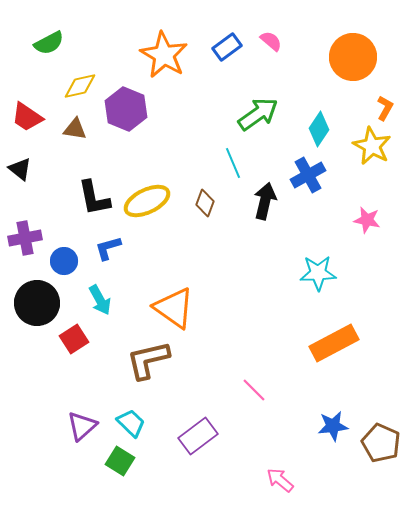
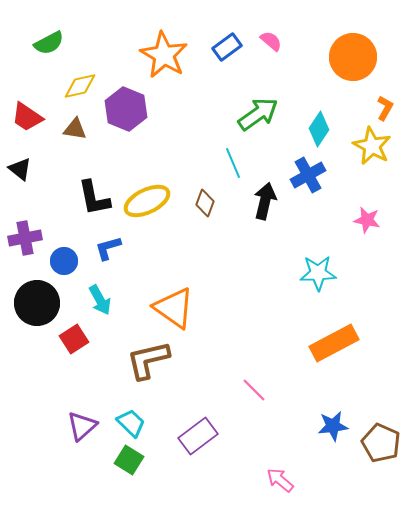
green square: moved 9 px right, 1 px up
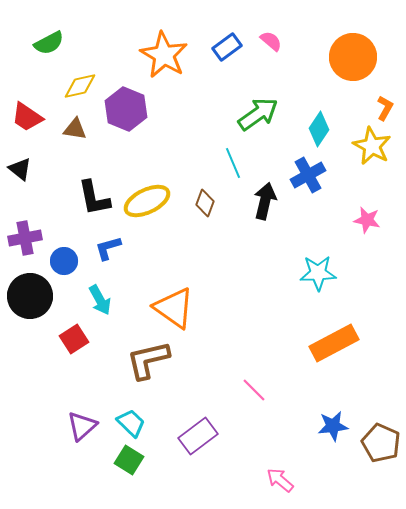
black circle: moved 7 px left, 7 px up
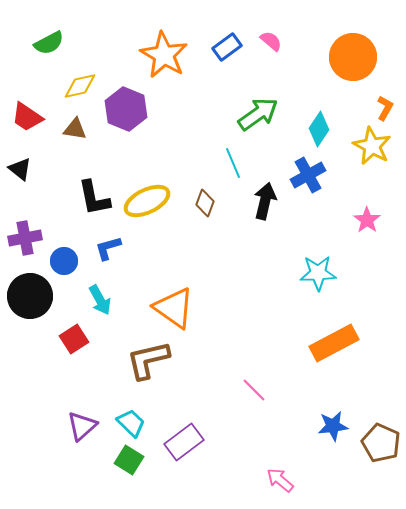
pink star: rotated 24 degrees clockwise
purple rectangle: moved 14 px left, 6 px down
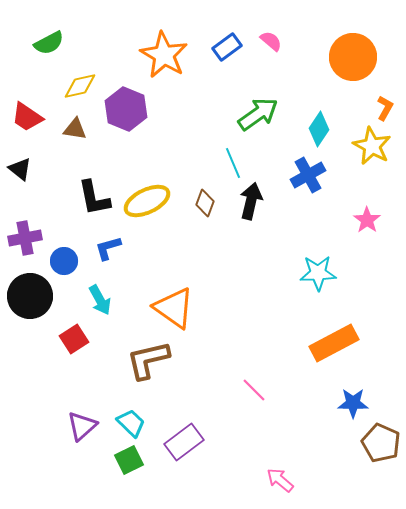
black arrow: moved 14 px left
blue star: moved 20 px right, 23 px up; rotated 8 degrees clockwise
green square: rotated 32 degrees clockwise
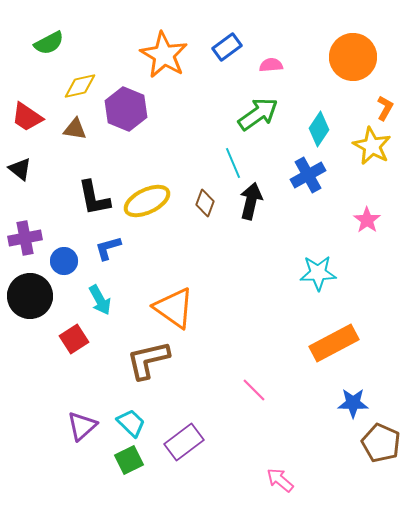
pink semicircle: moved 24 px down; rotated 45 degrees counterclockwise
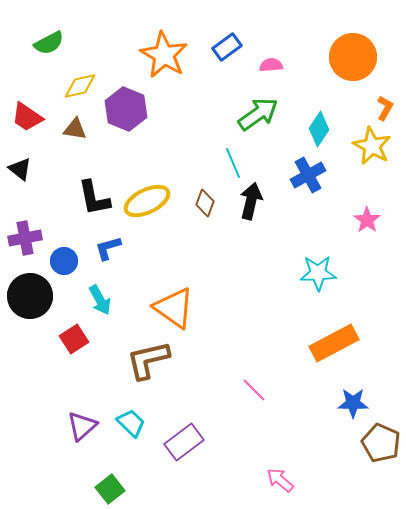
green square: moved 19 px left, 29 px down; rotated 12 degrees counterclockwise
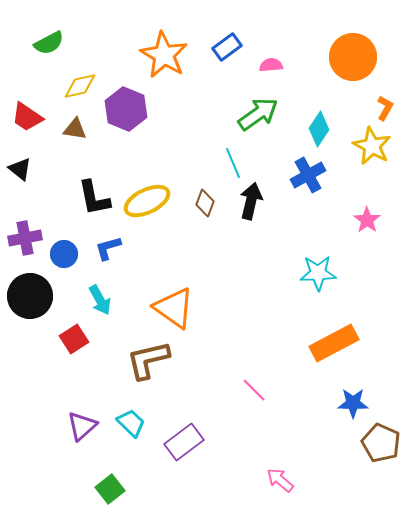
blue circle: moved 7 px up
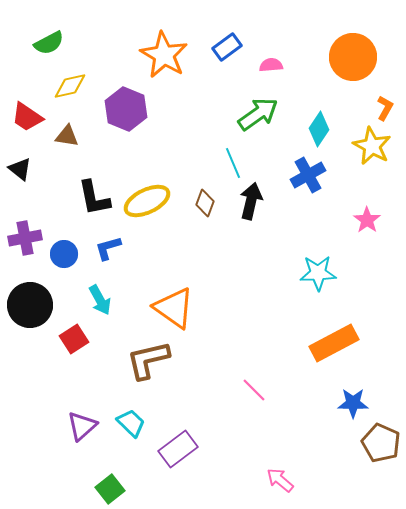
yellow diamond: moved 10 px left
brown triangle: moved 8 px left, 7 px down
black circle: moved 9 px down
purple rectangle: moved 6 px left, 7 px down
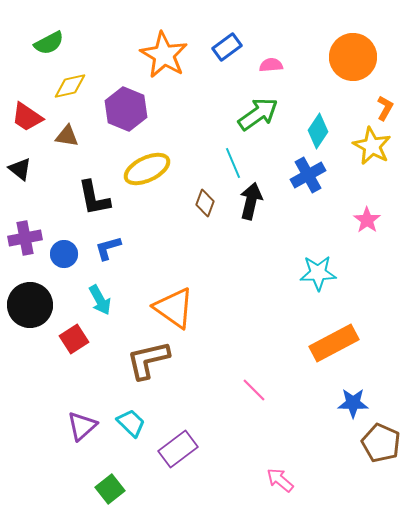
cyan diamond: moved 1 px left, 2 px down
yellow ellipse: moved 32 px up
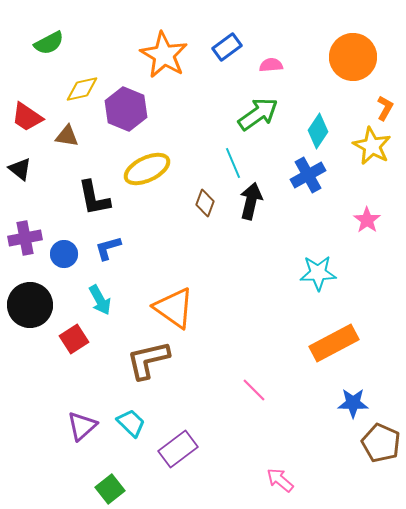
yellow diamond: moved 12 px right, 3 px down
